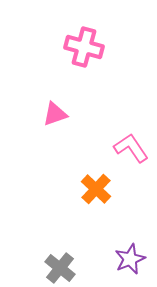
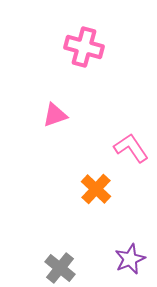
pink triangle: moved 1 px down
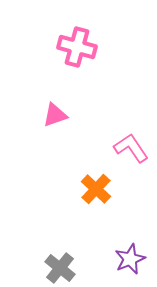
pink cross: moved 7 px left
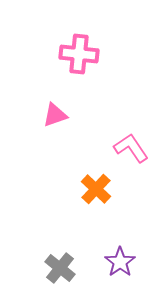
pink cross: moved 2 px right, 7 px down; rotated 9 degrees counterclockwise
purple star: moved 10 px left, 3 px down; rotated 12 degrees counterclockwise
